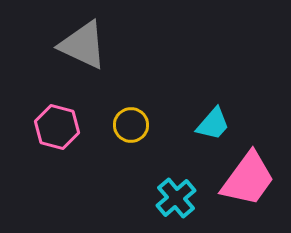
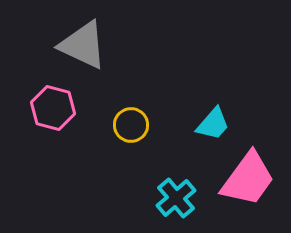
pink hexagon: moved 4 px left, 19 px up
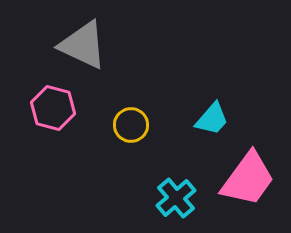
cyan trapezoid: moved 1 px left, 5 px up
